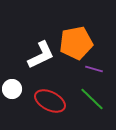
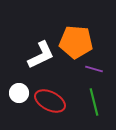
orange pentagon: moved 1 px up; rotated 16 degrees clockwise
white circle: moved 7 px right, 4 px down
green line: moved 2 px right, 3 px down; rotated 32 degrees clockwise
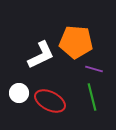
green line: moved 2 px left, 5 px up
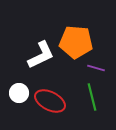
purple line: moved 2 px right, 1 px up
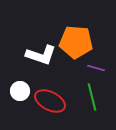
white L-shape: rotated 44 degrees clockwise
white circle: moved 1 px right, 2 px up
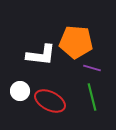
white L-shape: rotated 12 degrees counterclockwise
purple line: moved 4 px left
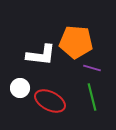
white circle: moved 3 px up
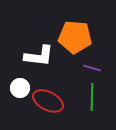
orange pentagon: moved 1 px left, 5 px up
white L-shape: moved 2 px left, 1 px down
green line: rotated 16 degrees clockwise
red ellipse: moved 2 px left
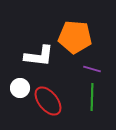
purple line: moved 1 px down
red ellipse: rotated 24 degrees clockwise
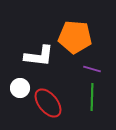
red ellipse: moved 2 px down
